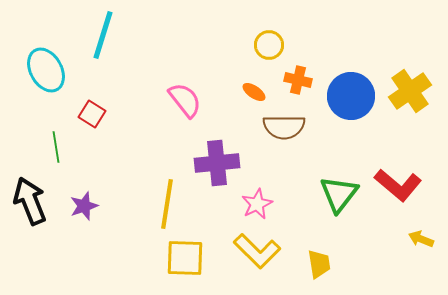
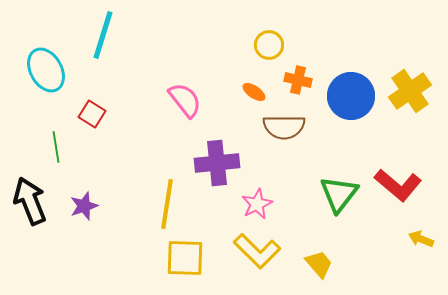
yellow trapezoid: rotated 32 degrees counterclockwise
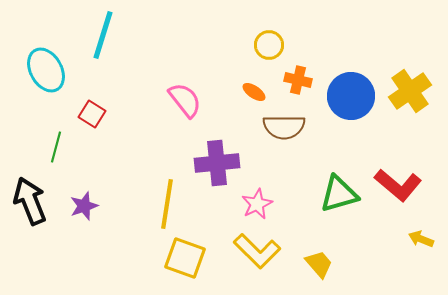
green line: rotated 24 degrees clockwise
green triangle: rotated 36 degrees clockwise
yellow square: rotated 18 degrees clockwise
